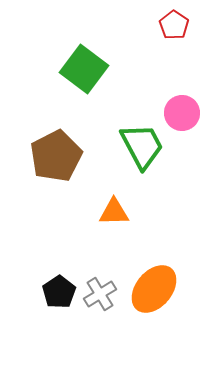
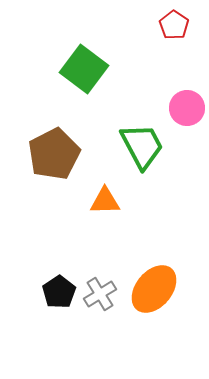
pink circle: moved 5 px right, 5 px up
brown pentagon: moved 2 px left, 2 px up
orange triangle: moved 9 px left, 11 px up
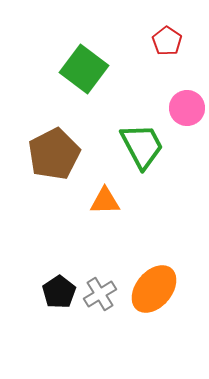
red pentagon: moved 7 px left, 16 px down
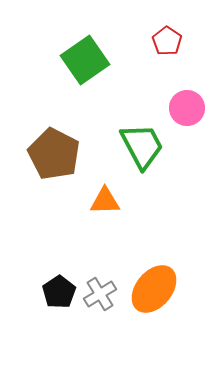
green square: moved 1 px right, 9 px up; rotated 18 degrees clockwise
brown pentagon: rotated 18 degrees counterclockwise
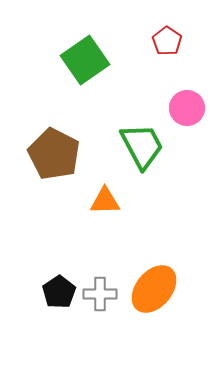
gray cross: rotated 32 degrees clockwise
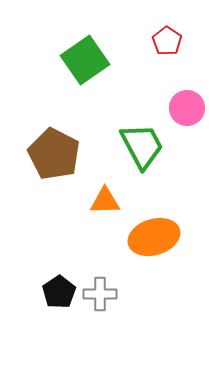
orange ellipse: moved 52 px up; rotated 33 degrees clockwise
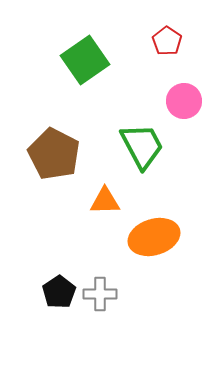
pink circle: moved 3 px left, 7 px up
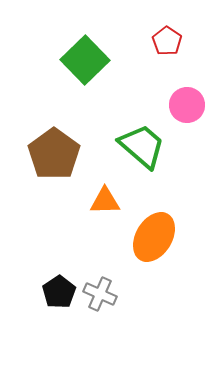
green square: rotated 9 degrees counterclockwise
pink circle: moved 3 px right, 4 px down
green trapezoid: rotated 21 degrees counterclockwise
brown pentagon: rotated 9 degrees clockwise
orange ellipse: rotated 42 degrees counterclockwise
gray cross: rotated 24 degrees clockwise
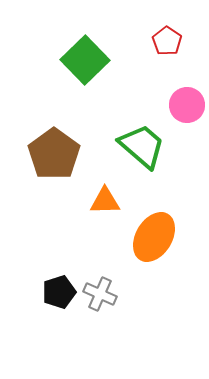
black pentagon: rotated 16 degrees clockwise
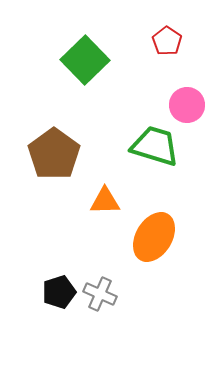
green trapezoid: moved 13 px right; rotated 24 degrees counterclockwise
